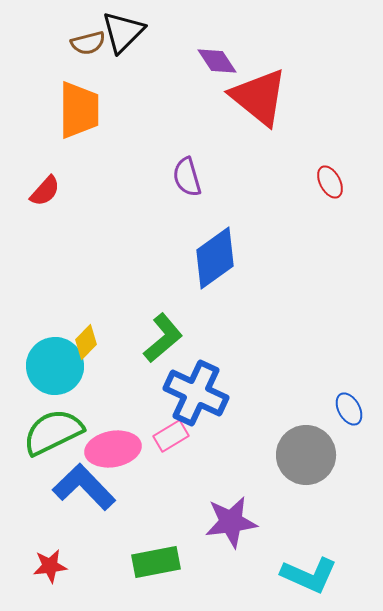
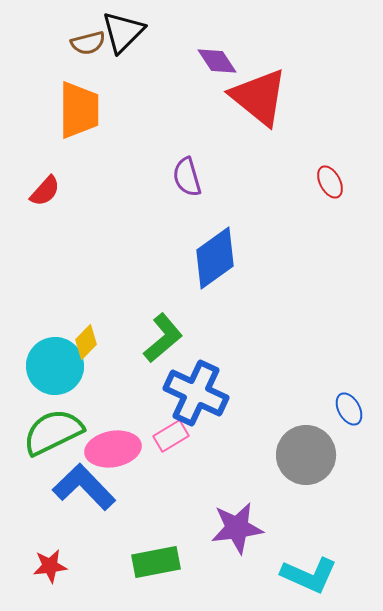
purple star: moved 6 px right, 6 px down
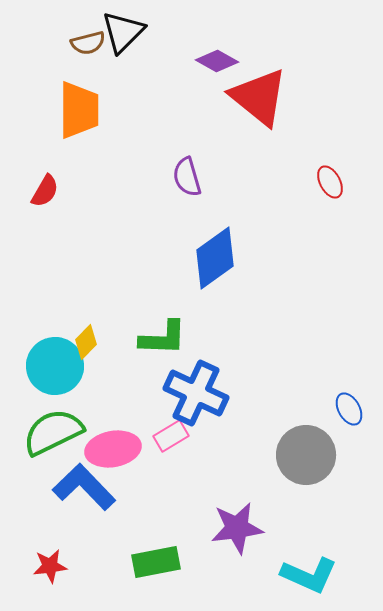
purple diamond: rotated 27 degrees counterclockwise
red semicircle: rotated 12 degrees counterclockwise
green L-shape: rotated 42 degrees clockwise
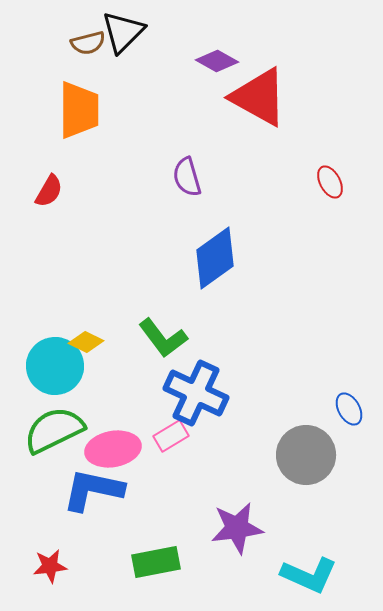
red triangle: rotated 10 degrees counterclockwise
red semicircle: moved 4 px right
green L-shape: rotated 51 degrees clockwise
yellow diamond: rotated 72 degrees clockwise
green semicircle: moved 1 px right, 2 px up
blue L-shape: moved 9 px right, 3 px down; rotated 34 degrees counterclockwise
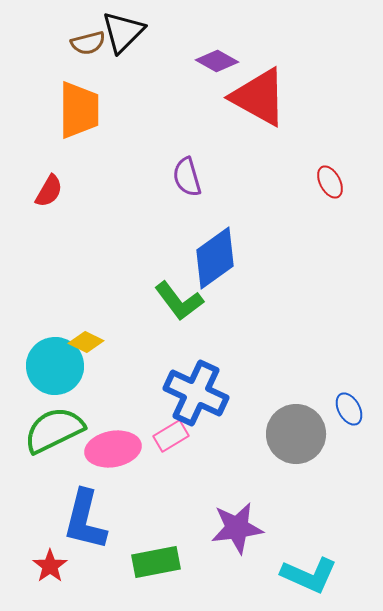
green L-shape: moved 16 px right, 37 px up
gray circle: moved 10 px left, 21 px up
blue L-shape: moved 8 px left, 30 px down; rotated 88 degrees counterclockwise
red star: rotated 28 degrees counterclockwise
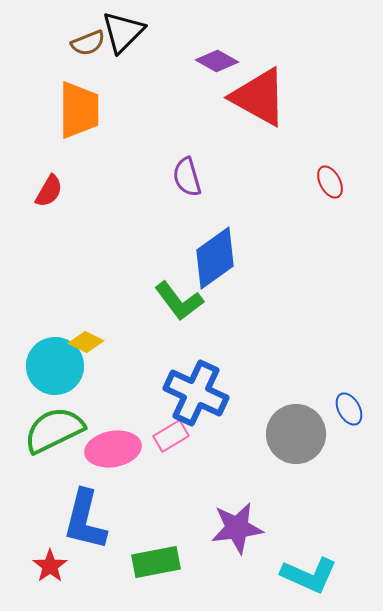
brown semicircle: rotated 8 degrees counterclockwise
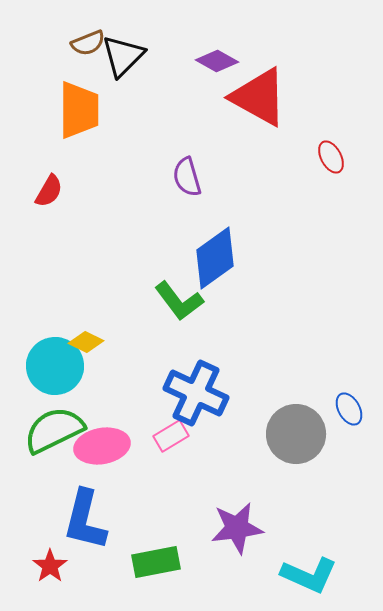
black triangle: moved 24 px down
red ellipse: moved 1 px right, 25 px up
pink ellipse: moved 11 px left, 3 px up
